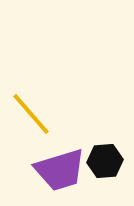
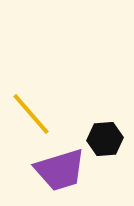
black hexagon: moved 22 px up
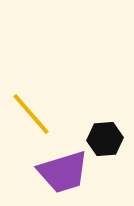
purple trapezoid: moved 3 px right, 2 px down
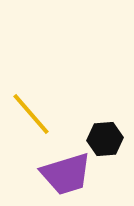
purple trapezoid: moved 3 px right, 2 px down
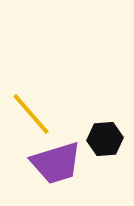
purple trapezoid: moved 10 px left, 11 px up
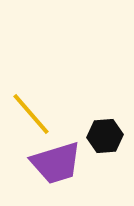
black hexagon: moved 3 px up
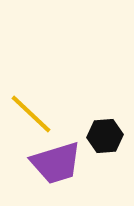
yellow line: rotated 6 degrees counterclockwise
